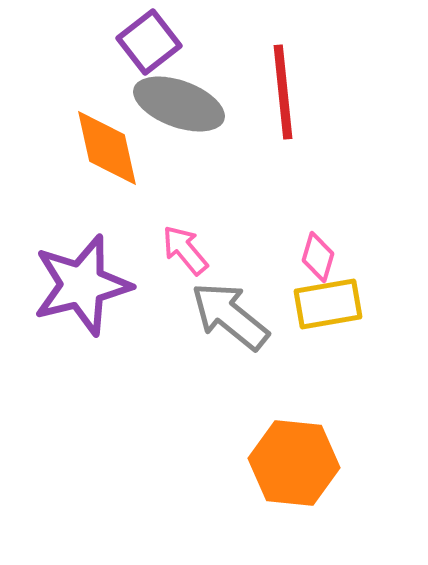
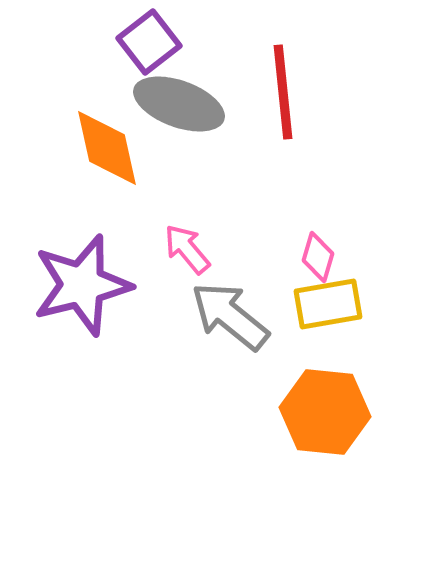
pink arrow: moved 2 px right, 1 px up
orange hexagon: moved 31 px right, 51 px up
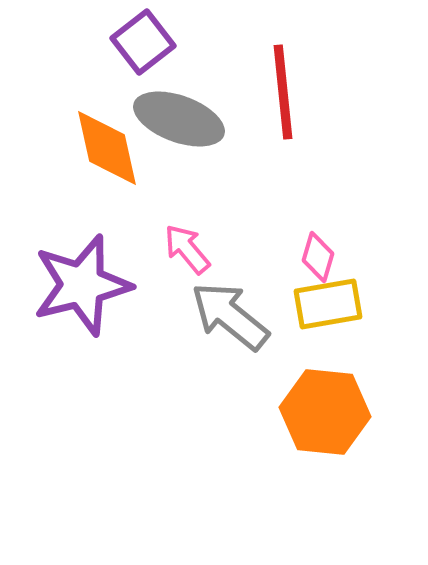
purple square: moved 6 px left
gray ellipse: moved 15 px down
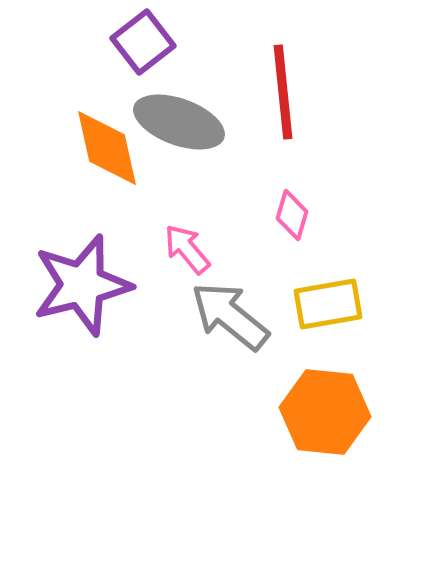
gray ellipse: moved 3 px down
pink diamond: moved 26 px left, 42 px up
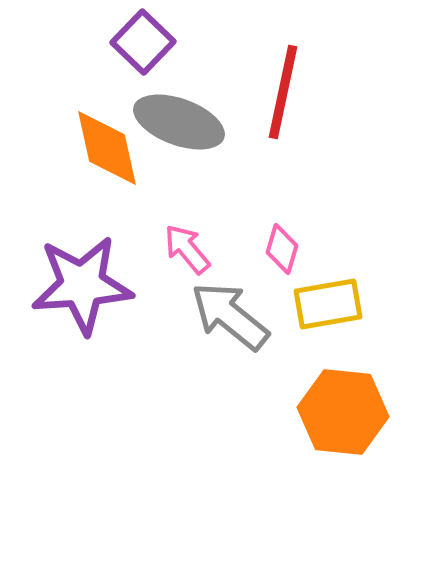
purple square: rotated 8 degrees counterclockwise
red line: rotated 18 degrees clockwise
pink diamond: moved 10 px left, 34 px down
purple star: rotated 10 degrees clockwise
orange hexagon: moved 18 px right
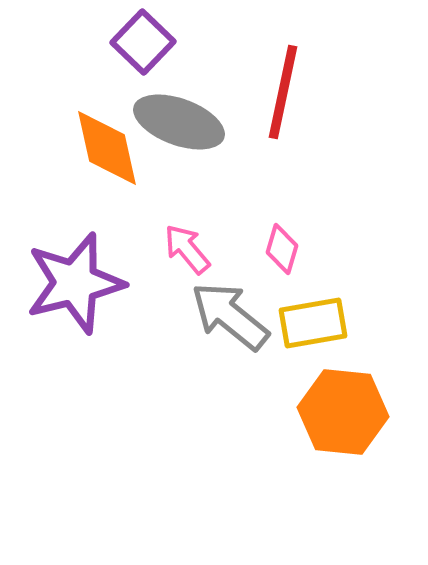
purple star: moved 7 px left, 2 px up; rotated 10 degrees counterclockwise
yellow rectangle: moved 15 px left, 19 px down
